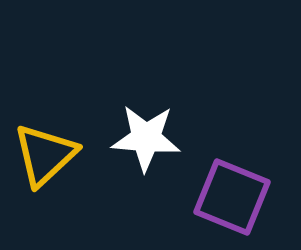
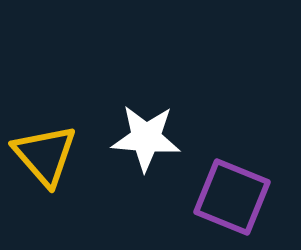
yellow triangle: rotated 28 degrees counterclockwise
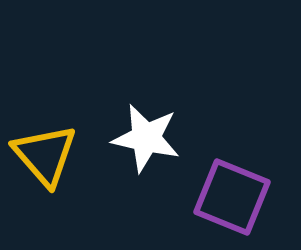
white star: rotated 8 degrees clockwise
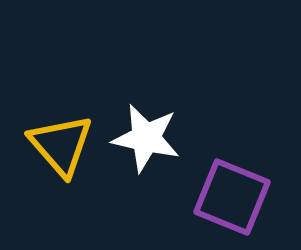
yellow triangle: moved 16 px right, 10 px up
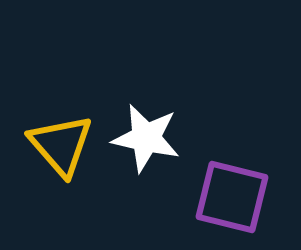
purple square: rotated 8 degrees counterclockwise
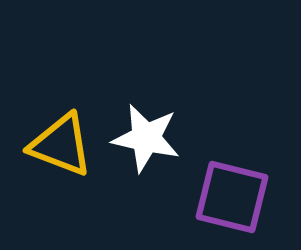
yellow triangle: rotated 28 degrees counterclockwise
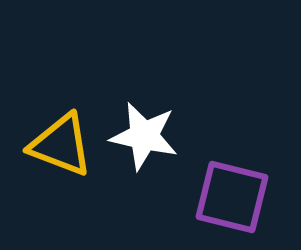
white star: moved 2 px left, 2 px up
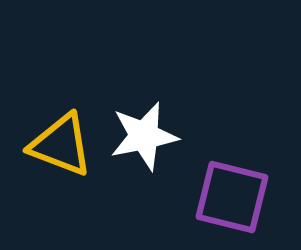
white star: rotated 24 degrees counterclockwise
